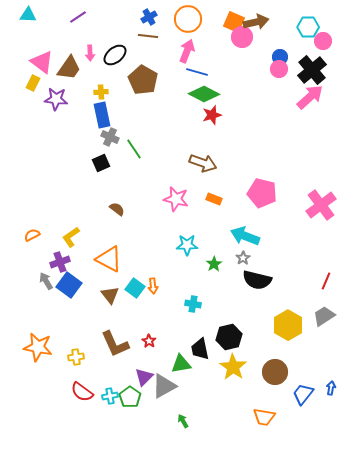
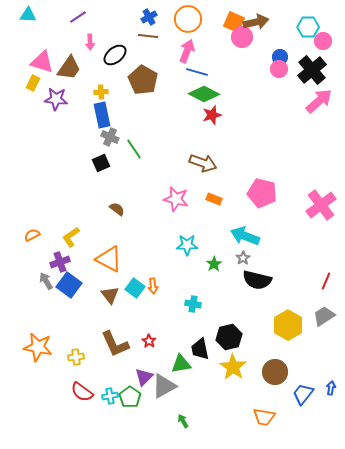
pink arrow at (90, 53): moved 11 px up
pink triangle at (42, 62): rotated 20 degrees counterclockwise
pink arrow at (310, 97): moved 9 px right, 4 px down
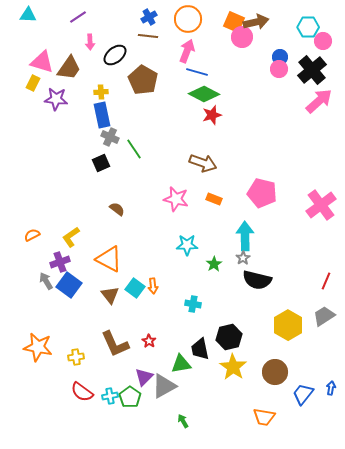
cyan arrow at (245, 236): rotated 68 degrees clockwise
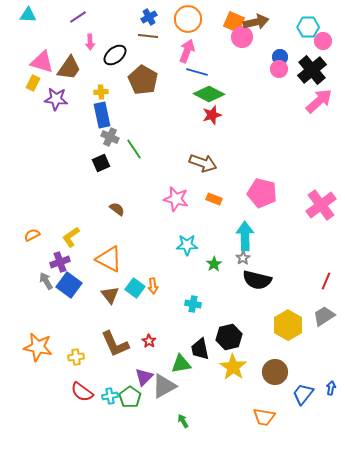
green diamond at (204, 94): moved 5 px right
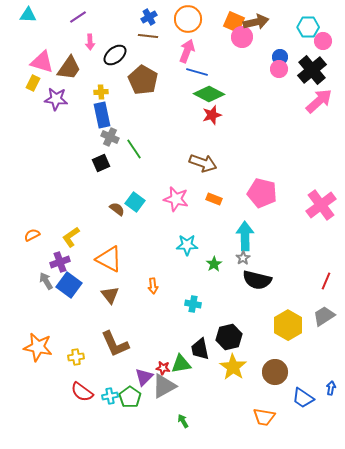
cyan square at (135, 288): moved 86 px up
red star at (149, 341): moved 14 px right, 27 px down; rotated 24 degrees counterclockwise
blue trapezoid at (303, 394): moved 4 px down; rotated 95 degrees counterclockwise
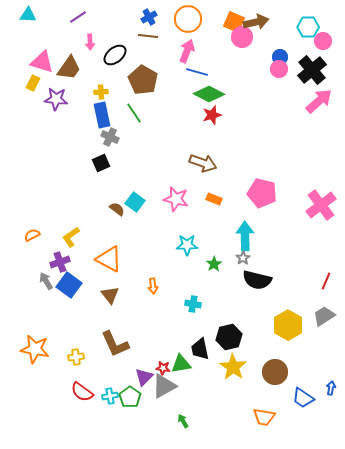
green line at (134, 149): moved 36 px up
orange star at (38, 347): moved 3 px left, 2 px down
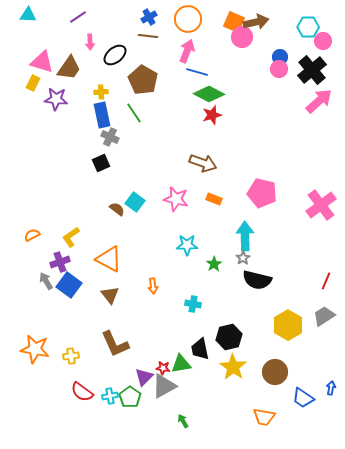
yellow cross at (76, 357): moved 5 px left, 1 px up
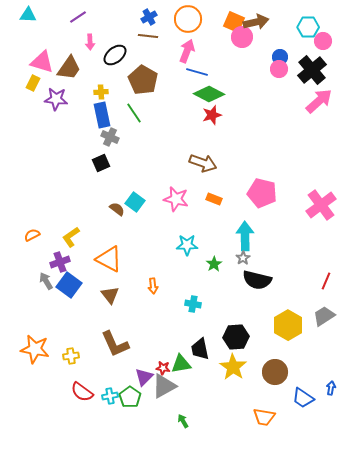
black hexagon at (229, 337): moved 7 px right; rotated 10 degrees clockwise
